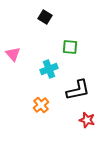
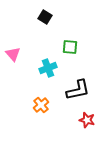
cyan cross: moved 1 px left, 1 px up
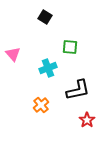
red star: rotated 21 degrees clockwise
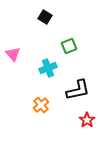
green square: moved 1 px left, 1 px up; rotated 28 degrees counterclockwise
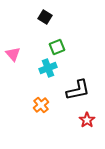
green square: moved 12 px left, 1 px down
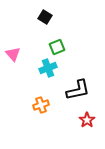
orange cross: rotated 21 degrees clockwise
